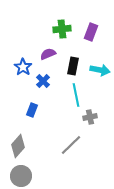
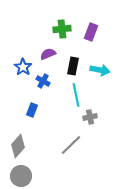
blue cross: rotated 16 degrees counterclockwise
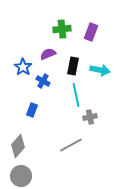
gray line: rotated 15 degrees clockwise
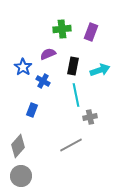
cyan arrow: rotated 30 degrees counterclockwise
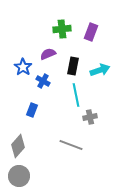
gray line: rotated 50 degrees clockwise
gray circle: moved 2 px left
